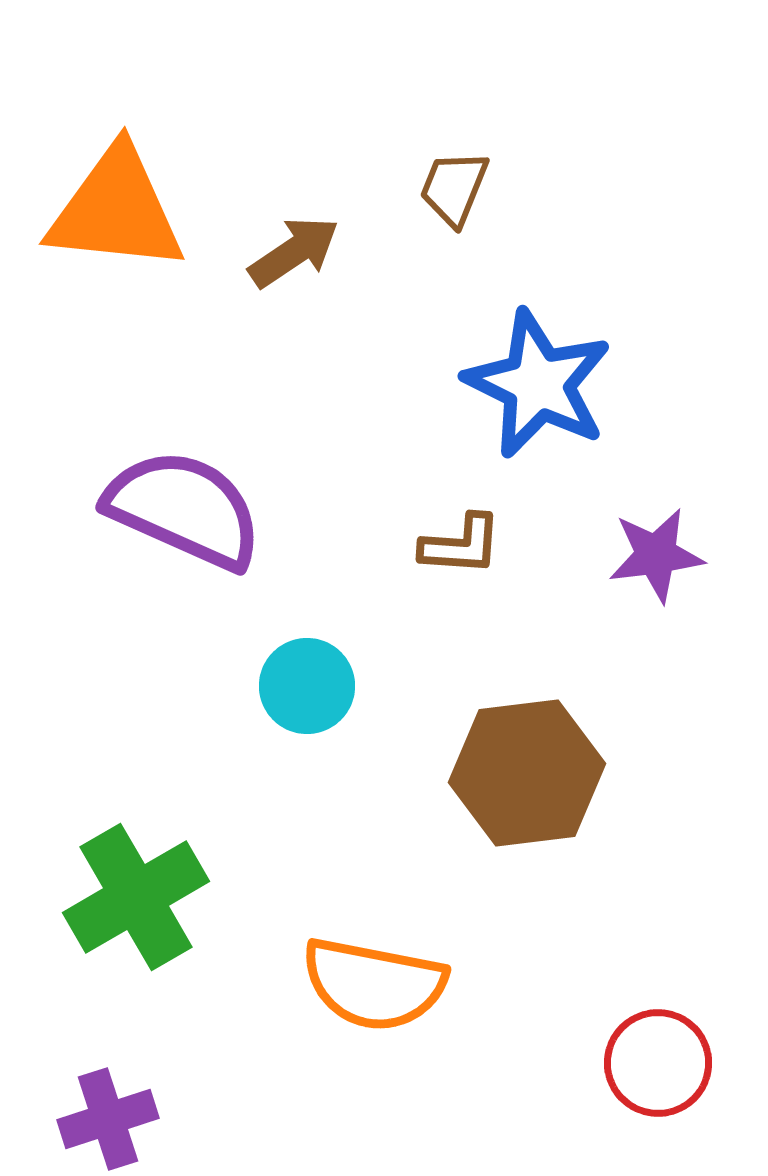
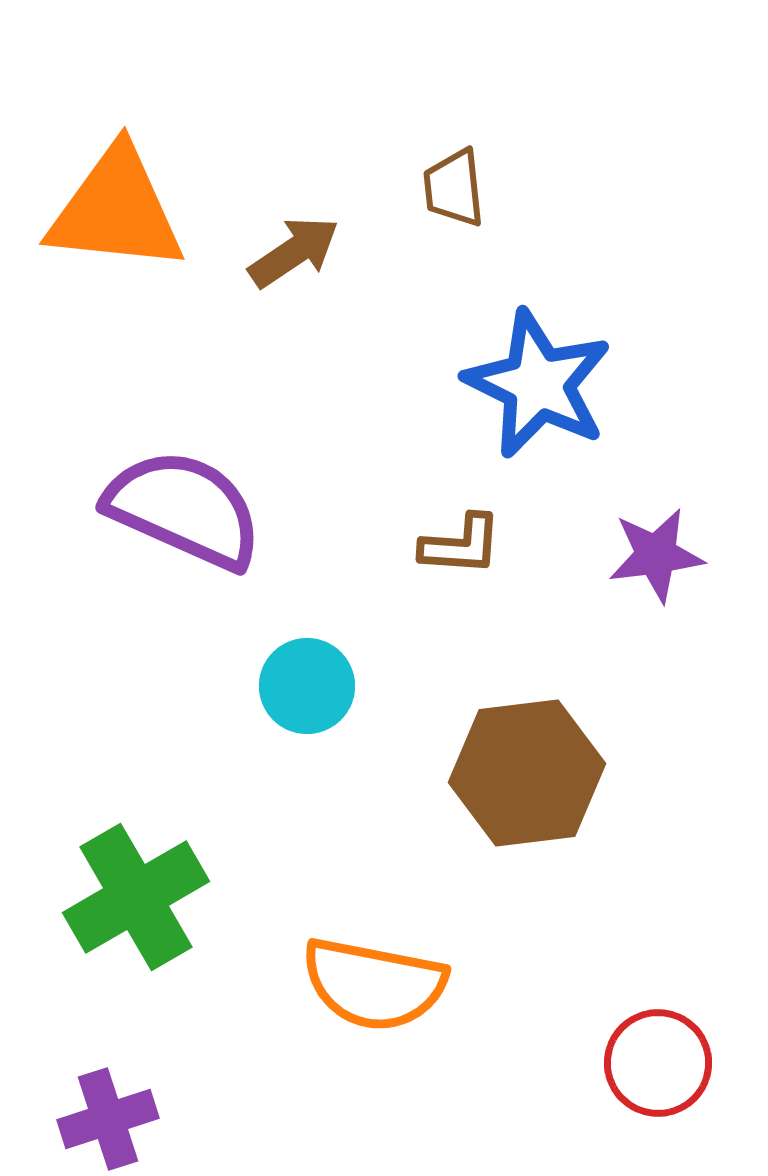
brown trapezoid: rotated 28 degrees counterclockwise
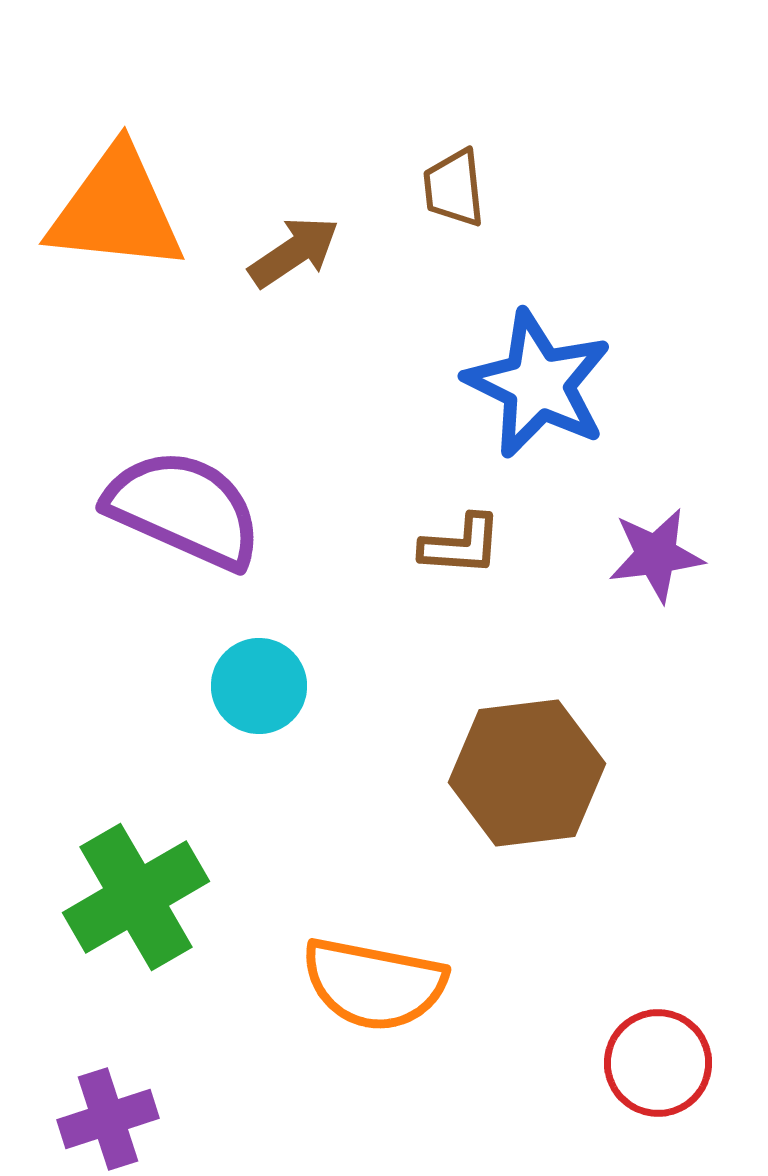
cyan circle: moved 48 px left
